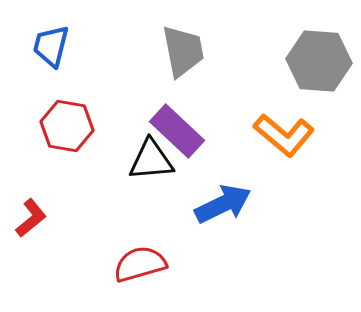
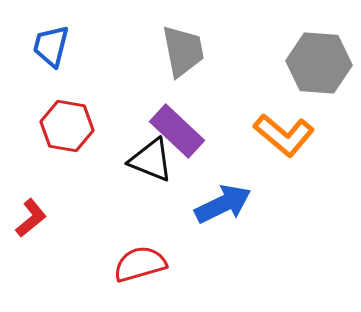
gray hexagon: moved 2 px down
black triangle: rotated 27 degrees clockwise
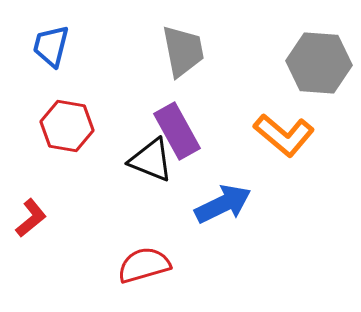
purple rectangle: rotated 18 degrees clockwise
red semicircle: moved 4 px right, 1 px down
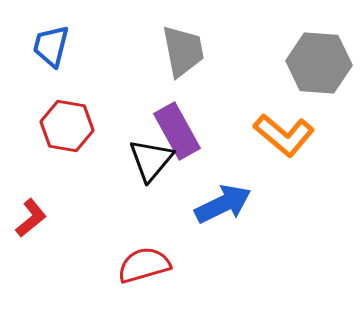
black triangle: rotated 48 degrees clockwise
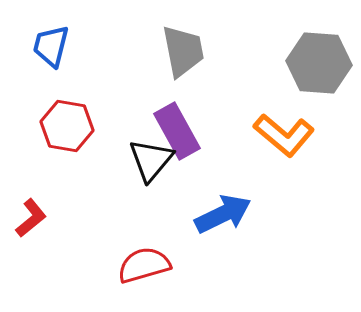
blue arrow: moved 10 px down
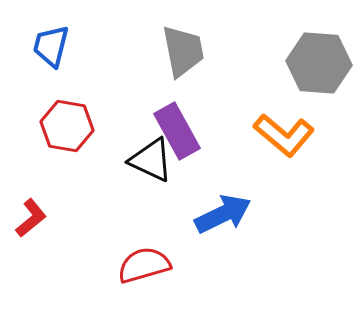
black triangle: rotated 45 degrees counterclockwise
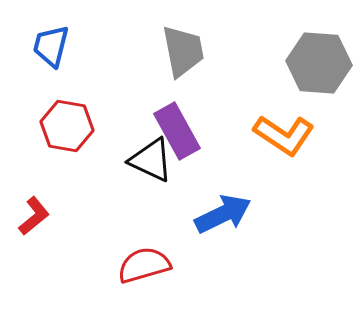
orange L-shape: rotated 6 degrees counterclockwise
red L-shape: moved 3 px right, 2 px up
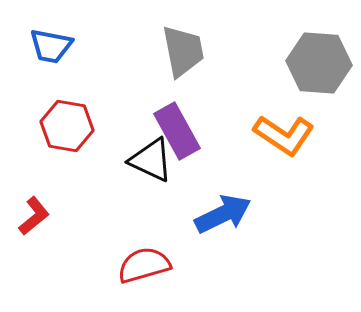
blue trapezoid: rotated 93 degrees counterclockwise
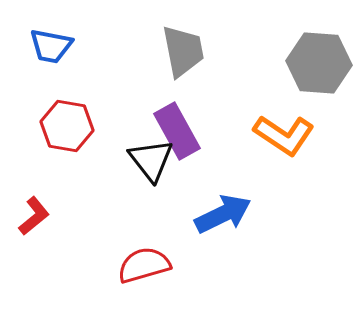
black triangle: rotated 27 degrees clockwise
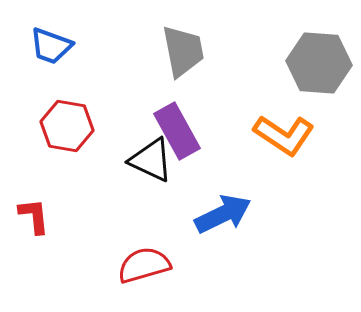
blue trapezoid: rotated 9 degrees clockwise
black triangle: rotated 27 degrees counterclockwise
red L-shape: rotated 57 degrees counterclockwise
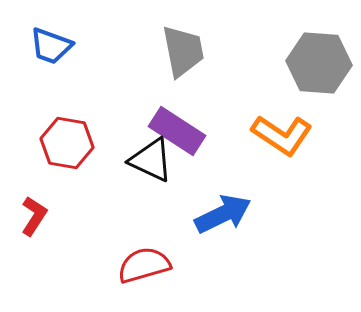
red hexagon: moved 17 px down
purple rectangle: rotated 28 degrees counterclockwise
orange L-shape: moved 2 px left
red L-shape: rotated 39 degrees clockwise
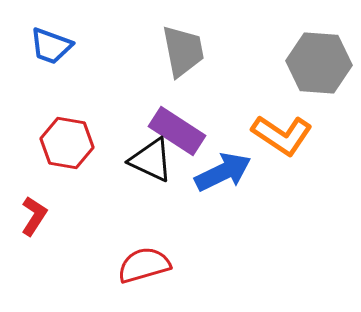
blue arrow: moved 42 px up
